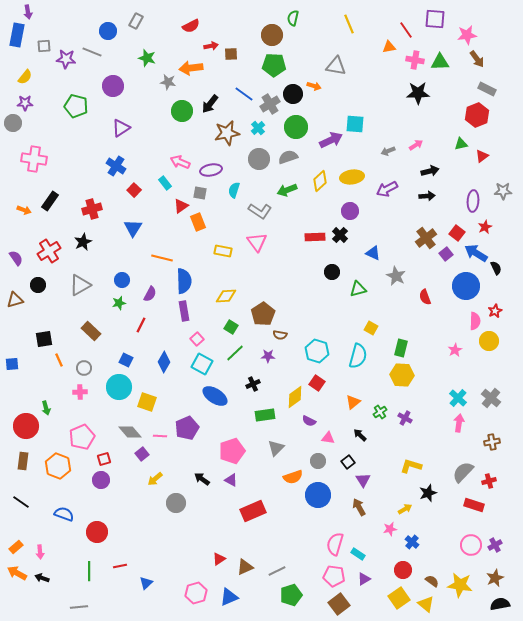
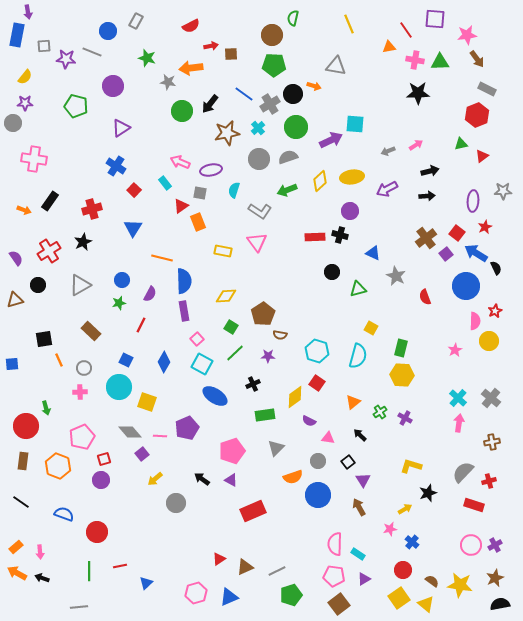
black cross at (340, 235): rotated 28 degrees counterclockwise
pink semicircle at (335, 544): rotated 15 degrees counterclockwise
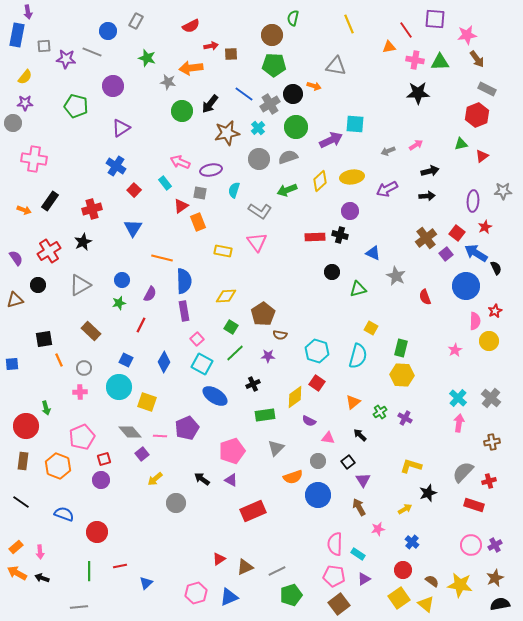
pink star at (390, 529): moved 12 px left
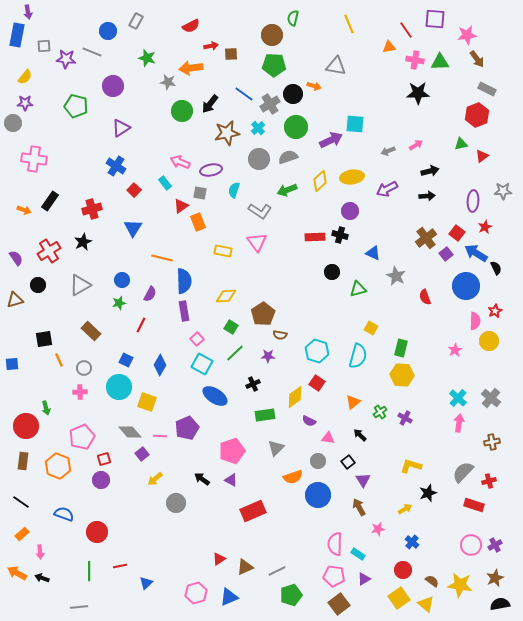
blue diamond at (164, 362): moved 4 px left, 3 px down
orange rectangle at (16, 547): moved 6 px right, 13 px up
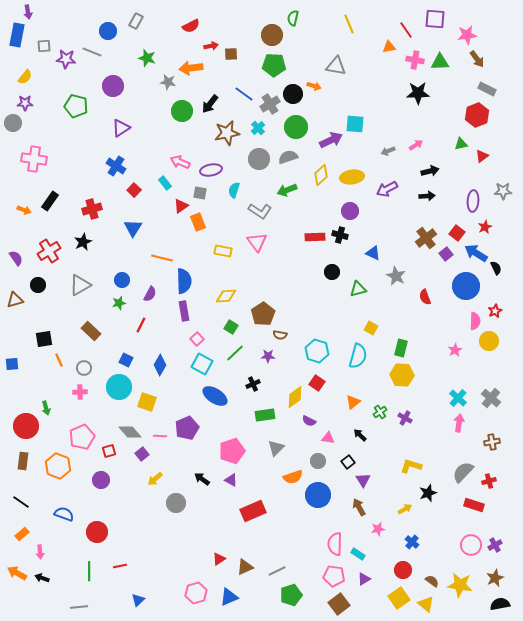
yellow diamond at (320, 181): moved 1 px right, 6 px up
red square at (104, 459): moved 5 px right, 8 px up
blue triangle at (146, 583): moved 8 px left, 17 px down
